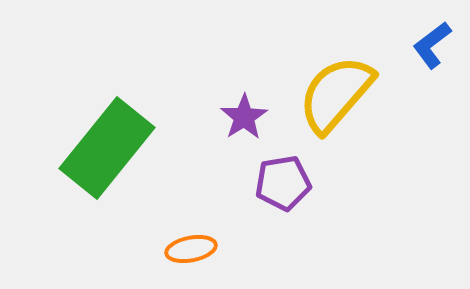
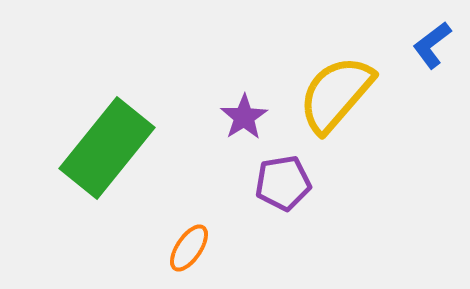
orange ellipse: moved 2 px left, 1 px up; rotated 45 degrees counterclockwise
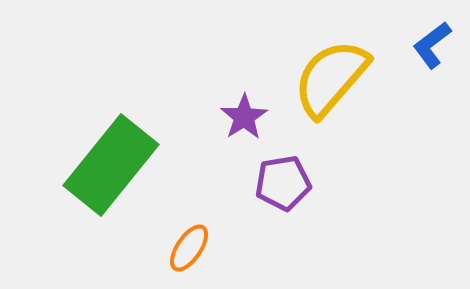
yellow semicircle: moved 5 px left, 16 px up
green rectangle: moved 4 px right, 17 px down
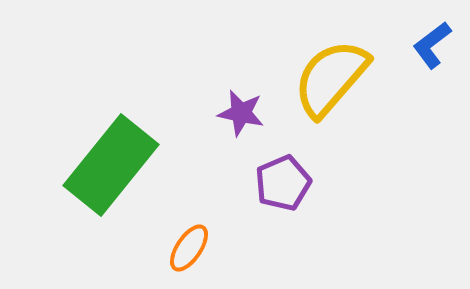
purple star: moved 3 px left, 4 px up; rotated 27 degrees counterclockwise
purple pentagon: rotated 14 degrees counterclockwise
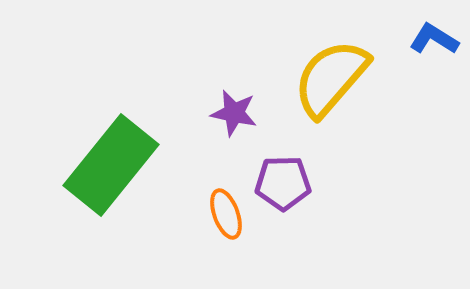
blue L-shape: moved 2 px right, 6 px up; rotated 69 degrees clockwise
purple star: moved 7 px left
purple pentagon: rotated 22 degrees clockwise
orange ellipse: moved 37 px right, 34 px up; rotated 54 degrees counterclockwise
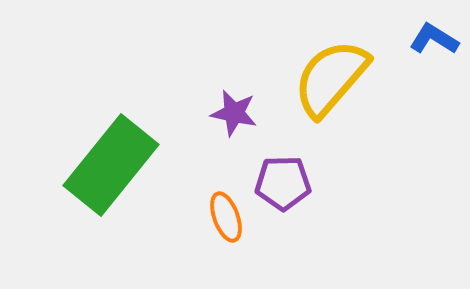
orange ellipse: moved 3 px down
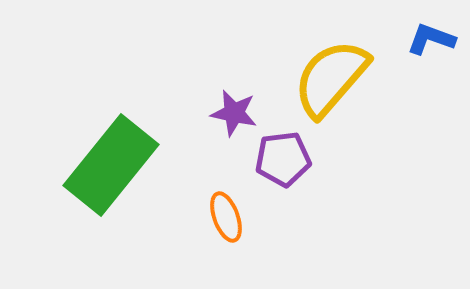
blue L-shape: moved 3 px left; rotated 12 degrees counterclockwise
purple pentagon: moved 24 px up; rotated 6 degrees counterclockwise
